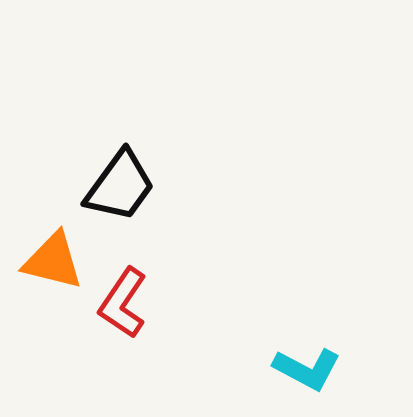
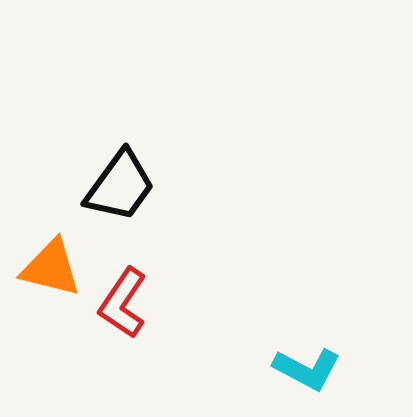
orange triangle: moved 2 px left, 7 px down
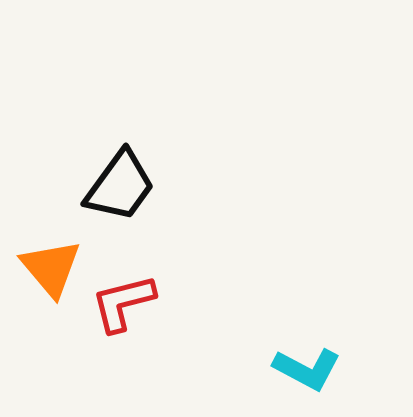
orange triangle: rotated 36 degrees clockwise
red L-shape: rotated 42 degrees clockwise
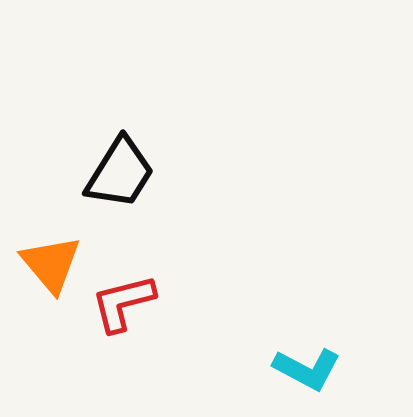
black trapezoid: moved 13 px up; rotated 4 degrees counterclockwise
orange triangle: moved 4 px up
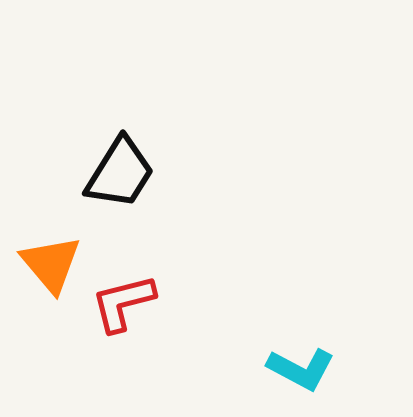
cyan L-shape: moved 6 px left
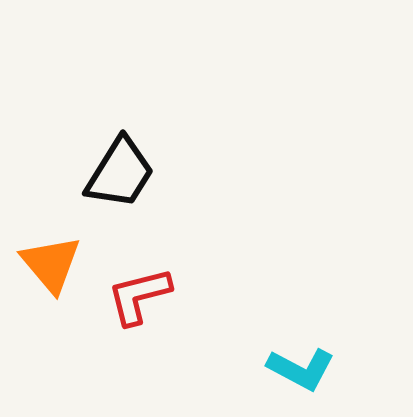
red L-shape: moved 16 px right, 7 px up
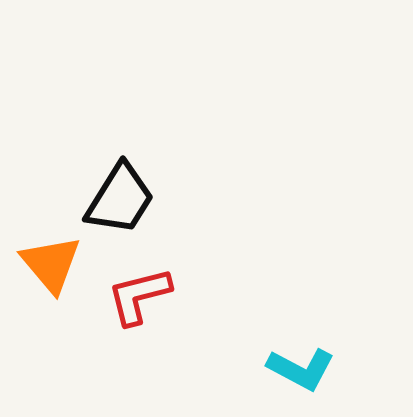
black trapezoid: moved 26 px down
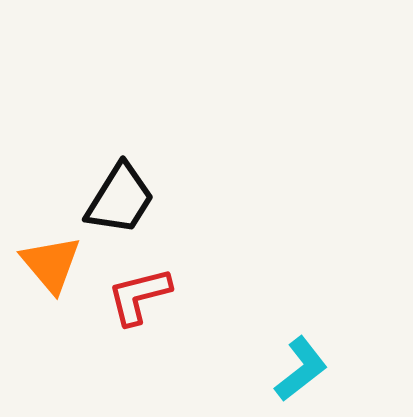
cyan L-shape: rotated 66 degrees counterclockwise
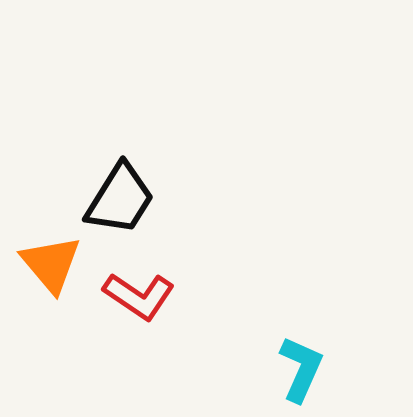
red L-shape: rotated 132 degrees counterclockwise
cyan L-shape: rotated 28 degrees counterclockwise
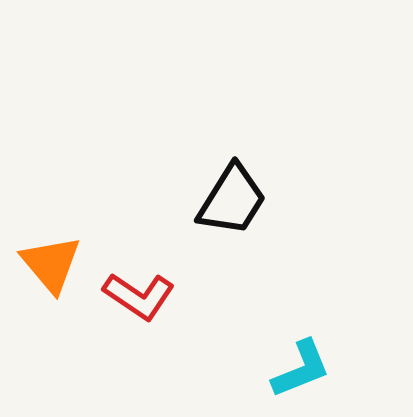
black trapezoid: moved 112 px right, 1 px down
cyan L-shape: rotated 44 degrees clockwise
